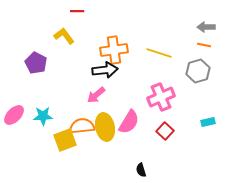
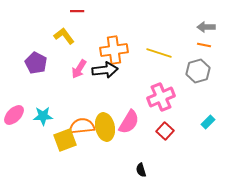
pink arrow: moved 17 px left, 26 px up; rotated 18 degrees counterclockwise
cyan rectangle: rotated 32 degrees counterclockwise
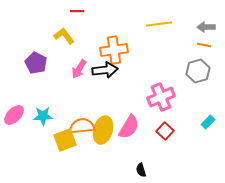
yellow line: moved 29 px up; rotated 25 degrees counterclockwise
pink semicircle: moved 5 px down
yellow ellipse: moved 2 px left, 3 px down; rotated 28 degrees clockwise
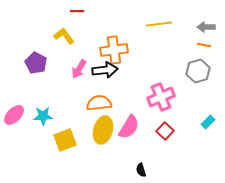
orange semicircle: moved 17 px right, 23 px up
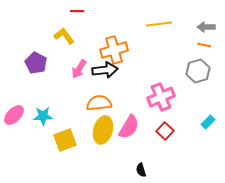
orange cross: rotated 8 degrees counterclockwise
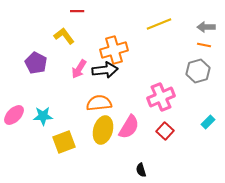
yellow line: rotated 15 degrees counterclockwise
yellow square: moved 1 px left, 2 px down
